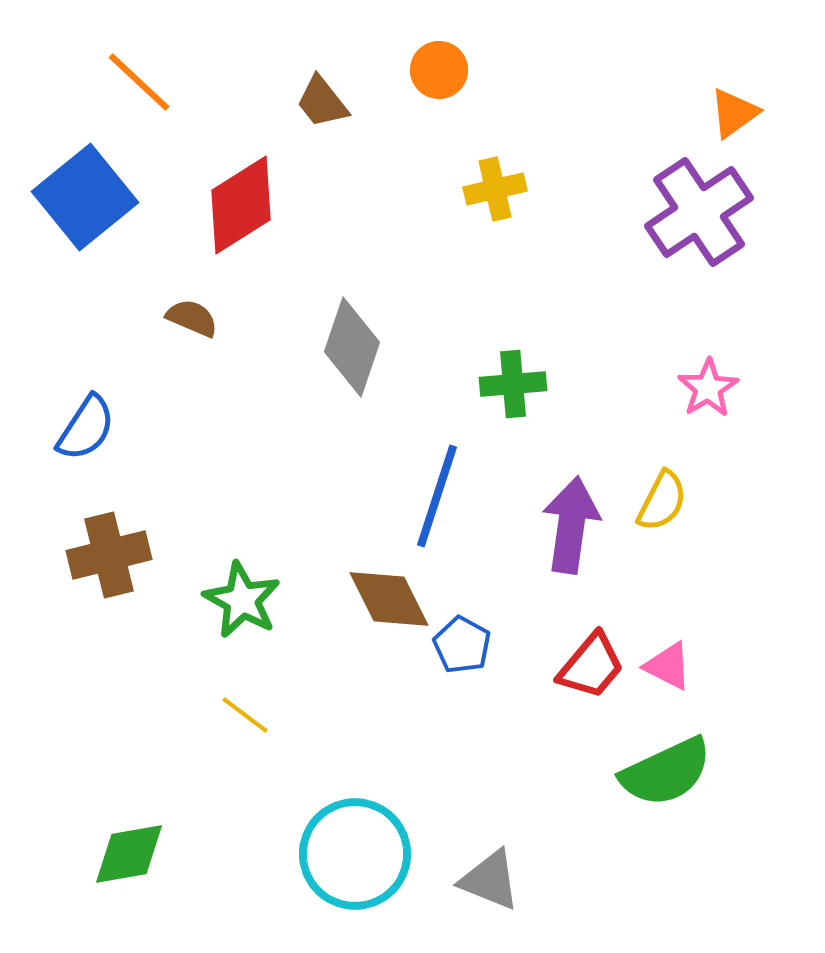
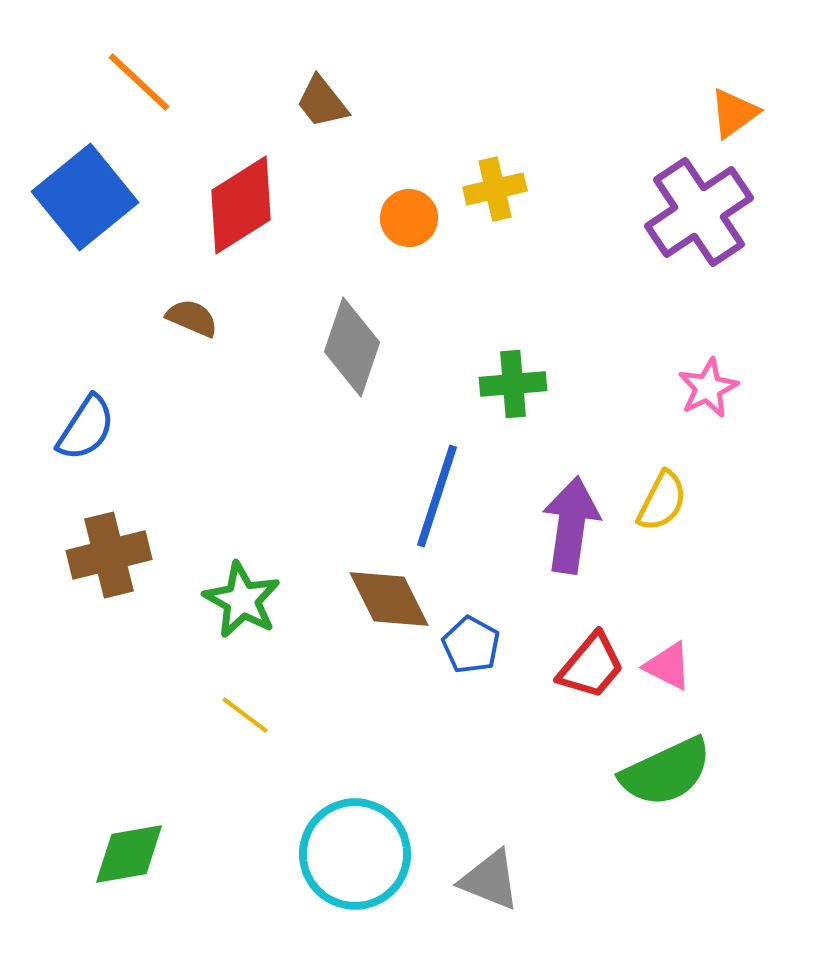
orange circle: moved 30 px left, 148 px down
pink star: rotated 6 degrees clockwise
blue pentagon: moved 9 px right
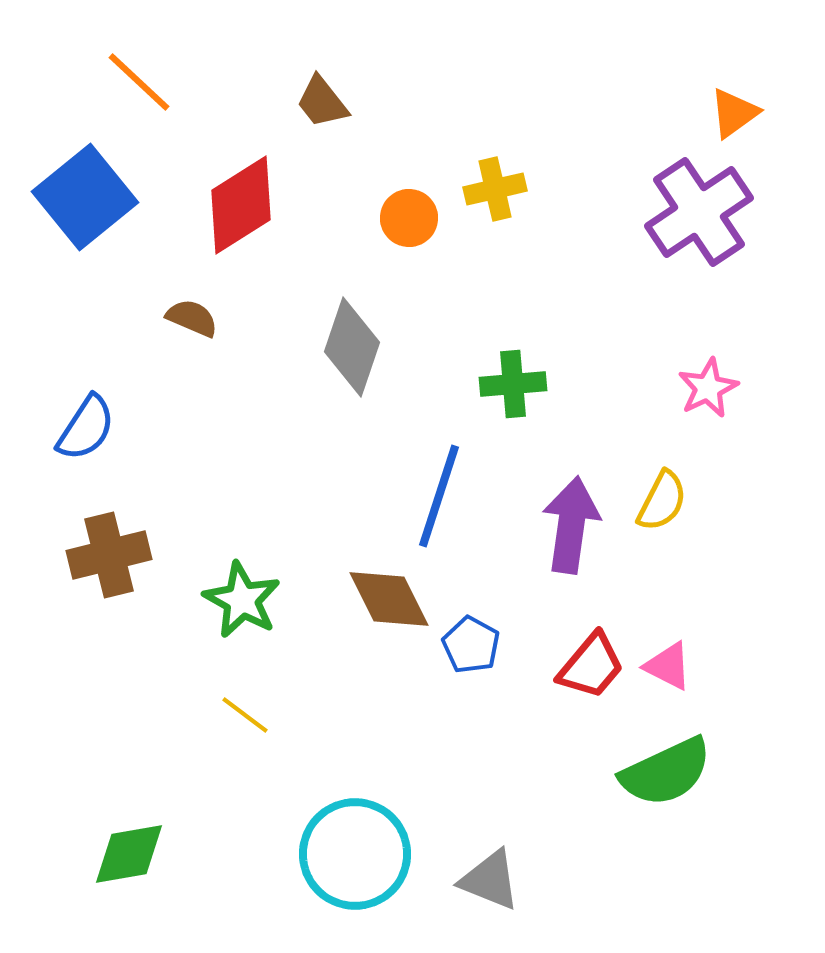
blue line: moved 2 px right
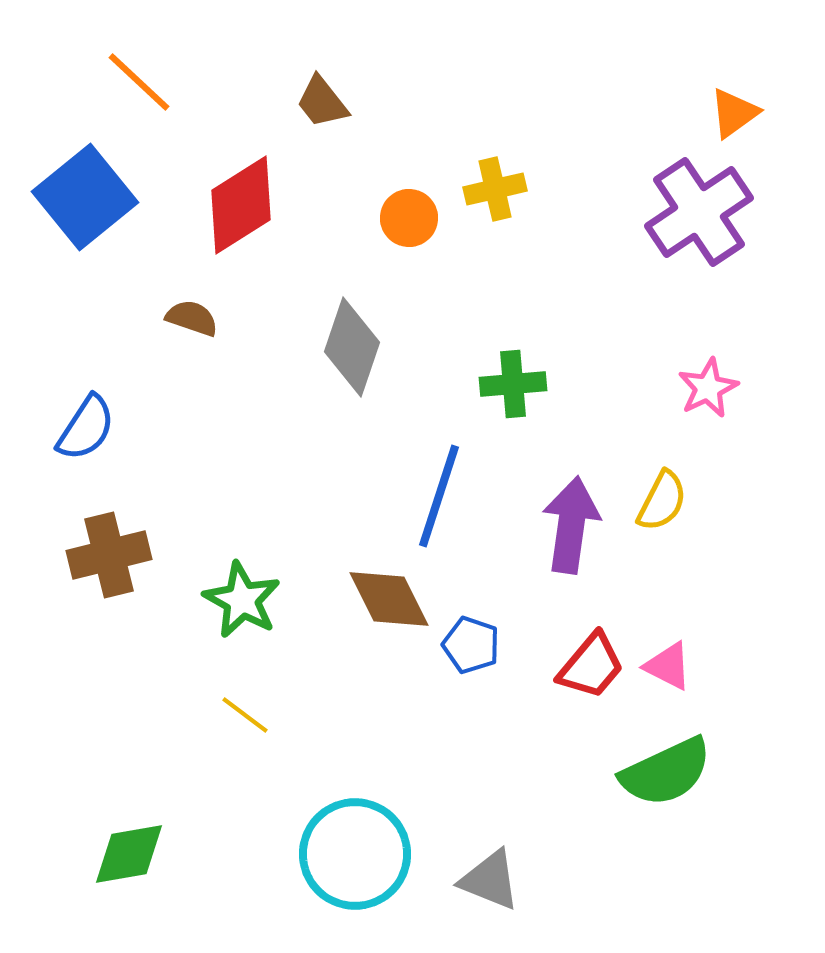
brown semicircle: rotated 4 degrees counterclockwise
blue pentagon: rotated 10 degrees counterclockwise
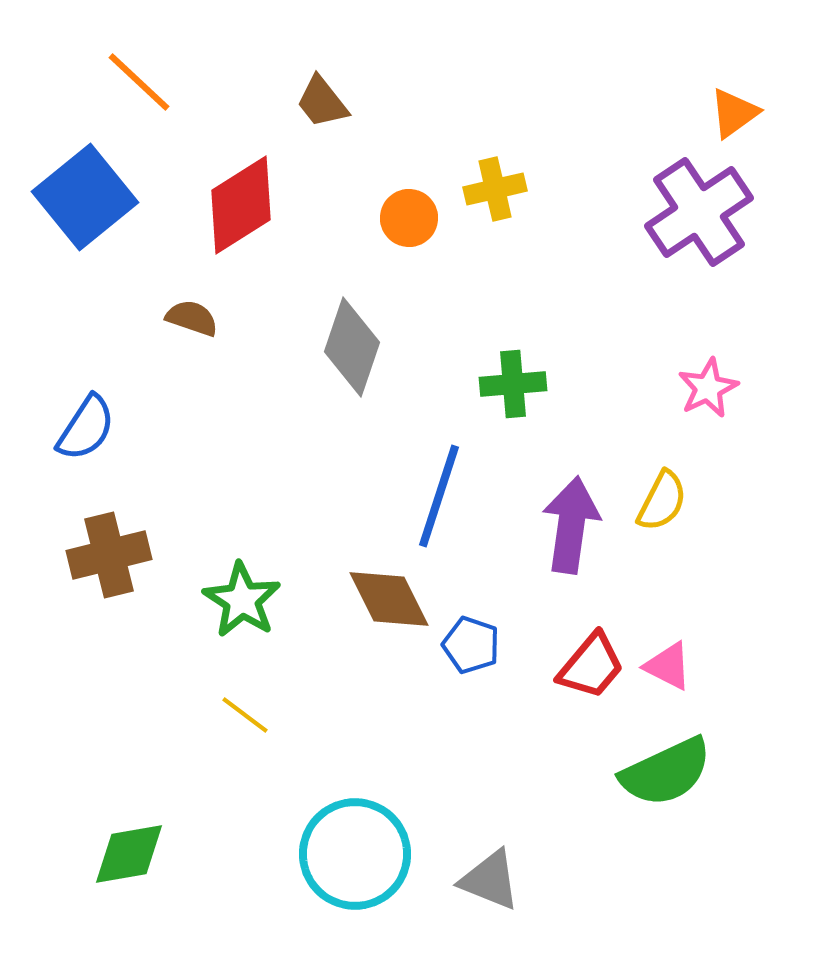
green star: rotated 4 degrees clockwise
